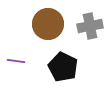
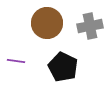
brown circle: moved 1 px left, 1 px up
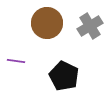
gray cross: rotated 20 degrees counterclockwise
black pentagon: moved 1 px right, 9 px down
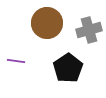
gray cross: moved 1 px left, 4 px down; rotated 15 degrees clockwise
black pentagon: moved 4 px right, 8 px up; rotated 12 degrees clockwise
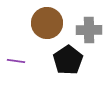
gray cross: rotated 15 degrees clockwise
black pentagon: moved 8 px up
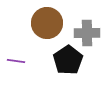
gray cross: moved 2 px left, 3 px down
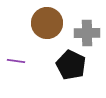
black pentagon: moved 3 px right, 5 px down; rotated 12 degrees counterclockwise
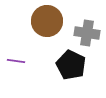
brown circle: moved 2 px up
gray cross: rotated 10 degrees clockwise
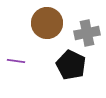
brown circle: moved 2 px down
gray cross: rotated 20 degrees counterclockwise
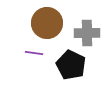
gray cross: rotated 10 degrees clockwise
purple line: moved 18 px right, 8 px up
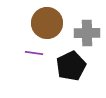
black pentagon: moved 1 px down; rotated 20 degrees clockwise
